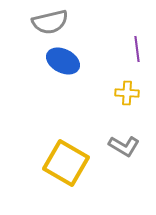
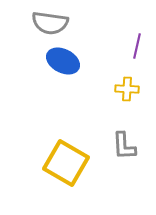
gray semicircle: moved 1 px down; rotated 21 degrees clockwise
purple line: moved 3 px up; rotated 20 degrees clockwise
yellow cross: moved 4 px up
gray L-shape: rotated 56 degrees clockwise
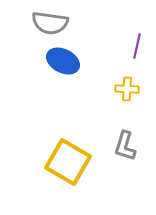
gray L-shape: moved 1 px right; rotated 20 degrees clockwise
yellow square: moved 2 px right, 1 px up
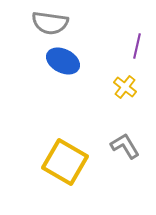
yellow cross: moved 2 px left, 2 px up; rotated 35 degrees clockwise
gray L-shape: rotated 132 degrees clockwise
yellow square: moved 3 px left
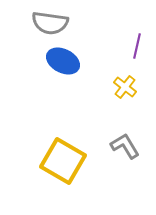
yellow square: moved 2 px left, 1 px up
